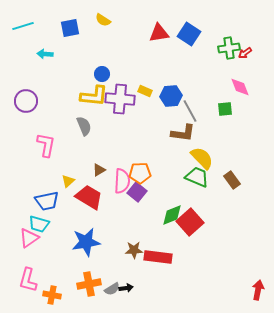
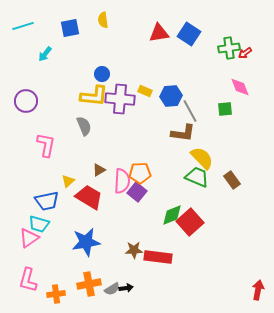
yellow semicircle at (103, 20): rotated 49 degrees clockwise
cyan arrow at (45, 54): rotated 56 degrees counterclockwise
orange cross at (52, 295): moved 4 px right, 1 px up; rotated 18 degrees counterclockwise
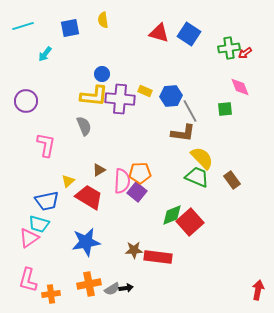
red triangle at (159, 33): rotated 25 degrees clockwise
orange cross at (56, 294): moved 5 px left
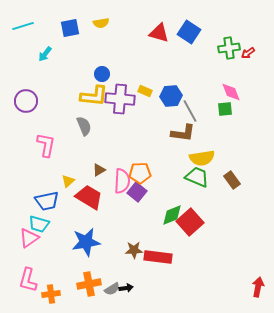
yellow semicircle at (103, 20): moved 2 px left, 3 px down; rotated 91 degrees counterclockwise
blue square at (189, 34): moved 2 px up
red arrow at (245, 53): moved 3 px right
pink diamond at (240, 87): moved 9 px left, 5 px down
yellow semicircle at (202, 158): rotated 125 degrees clockwise
red arrow at (258, 290): moved 3 px up
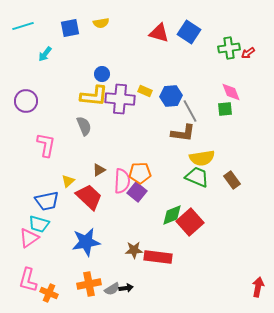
red trapezoid at (89, 197): rotated 12 degrees clockwise
orange cross at (51, 294): moved 2 px left, 1 px up; rotated 30 degrees clockwise
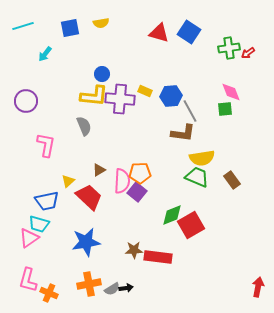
red square at (190, 222): moved 1 px right, 3 px down; rotated 12 degrees clockwise
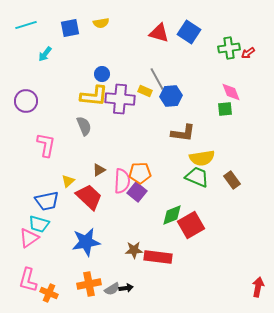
cyan line at (23, 26): moved 3 px right, 1 px up
gray line at (190, 111): moved 33 px left, 32 px up
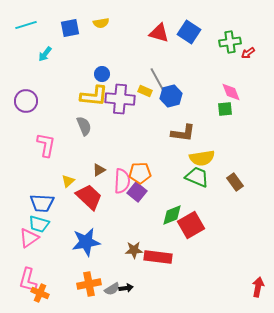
green cross at (229, 48): moved 1 px right, 6 px up
blue hexagon at (171, 96): rotated 10 degrees counterclockwise
brown rectangle at (232, 180): moved 3 px right, 2 px down
blue trapezoid at (47, 201): moved 5 px left, 2 px down; rotated 15 degrees clockwise
orange cross at (49, 293): moved 9 px left
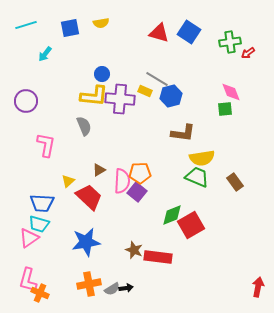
gray line at (157, 79): rotated 30 degrees counterclockwise
brown star at (134, 250): rotated 24 degrees clockwise
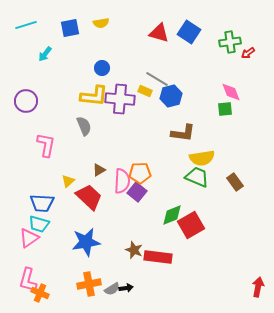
blue circle at (102, 74): moved 6 px up
